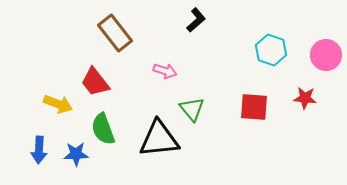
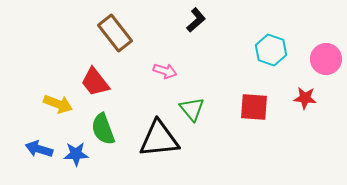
pink circle: moved 4 px down
blue arrow: moved 1 px up; rotated 104 degrees clockwise
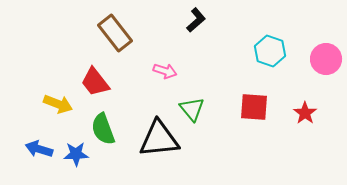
cyan hexagon: moved 1 px left, 1 px down
red star: moved 15 px down; rotated 30 degrees clockwise
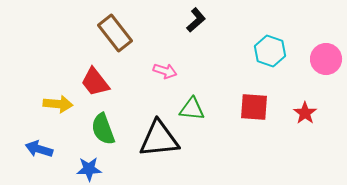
yellow arrow: rotated 16 degrees counterclockwise
green triangle: rotated 44 degrees counterclockwise
blue star: moved 13 px right, 15 px down
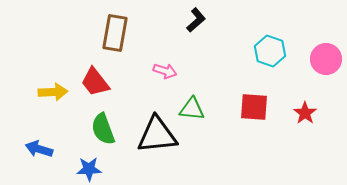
brown rectangle: rotated 48 degrees clockwise
yellow arrow: moved 5 px left, 12 px up; rotated 8 degrees counterclockwise
black triangle: moved 2 px left, 4 px up
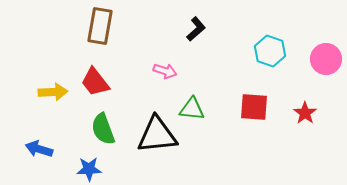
black L-shape: moved 9 px down
brown rectangle: moved 15 px left, 7 px up
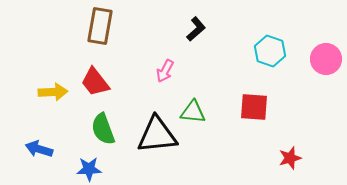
pink arrow: rotated 100 degrees clockwise
green triangle: moved 1 px right, 3 px down
red star: moved 15 px left, 45 px down; rotated 20 degrees clockwise
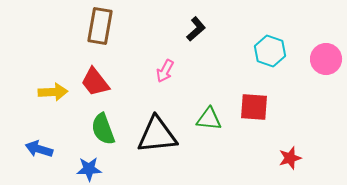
green triangle: moved 16 px right, 7 px down
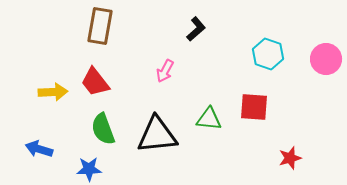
cyan hexagon: moved 2 px left, 3 px down
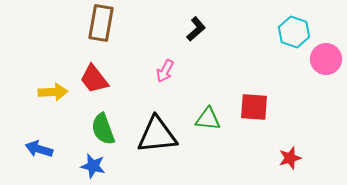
brown rectangle: moved 1 px right, 3 px up
cyan hexagon: moved 26 px right, 22 px up
red trapezoid: moved 1 px left, 3 px up
green triangle: moved 1 px left
blue star: moved 4 px right, 3 px up; rotated 15 degrees clockwise
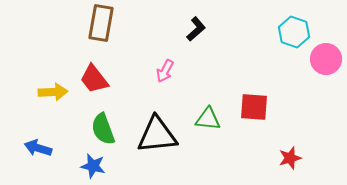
blue arrow: moved 1 px left, 1 px up
